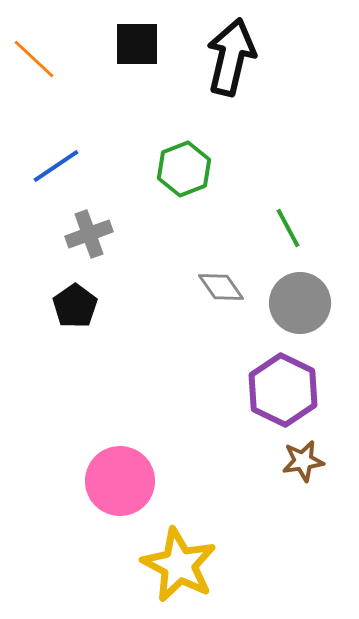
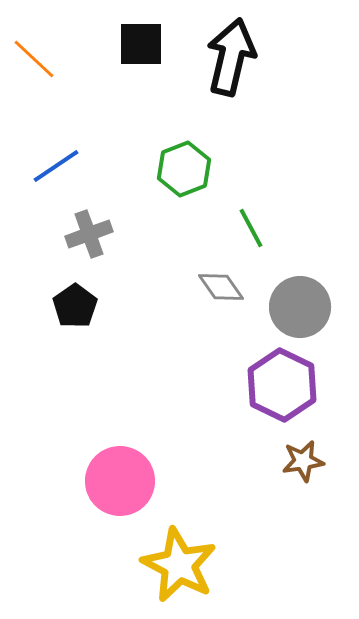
black square: moved 4 px right
green line: moved 37 px left
gray circle: moved 4 px down
purple hexagon: moved 1 px left, 5 px up
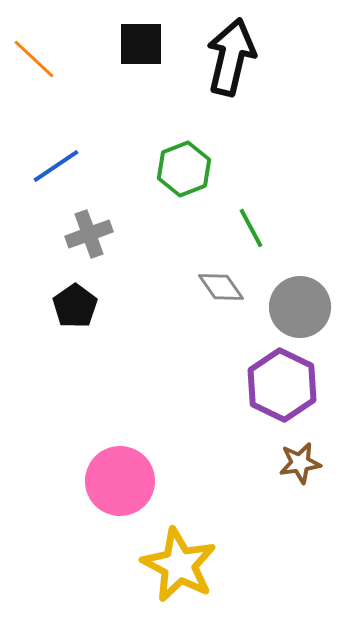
brown star: moved 3 px left, 2 px down
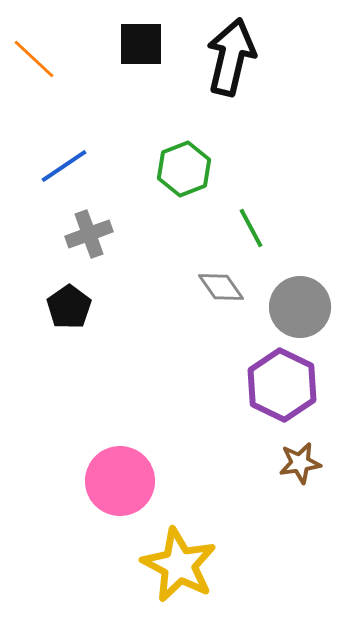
blue line: moved 8 px right
black pentagon: moved 6 px left, 1 px down
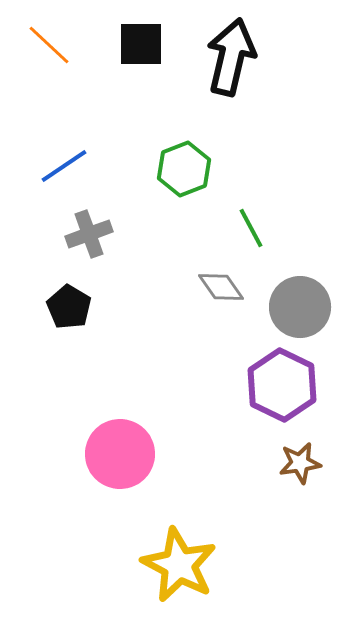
orange line: moved 15 px right, 14 px up
black pentagon: rotated 6 degrees counterclockwise
pink circle: moved 27 px up
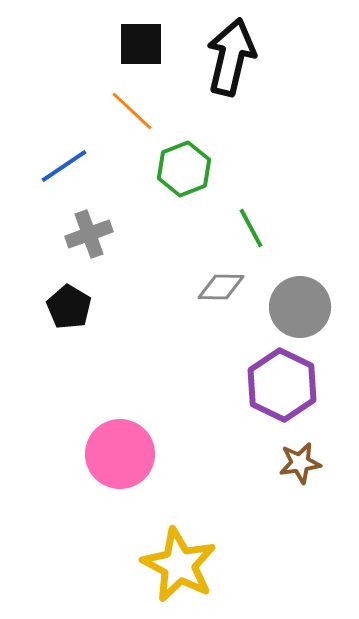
orange line: moved 83 px right, 66 px down
gray diamond: rotated 54 degrees counterclockwise
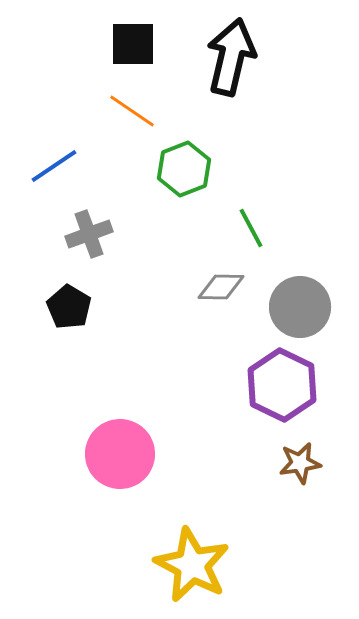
black square: moved 8 px left
orange line: rotated 9 degrees counterclockwise
blue line: moved 10 px left
yellow star: moved 13 px right
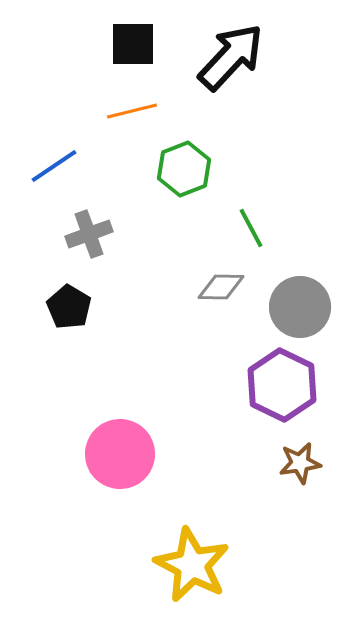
black arrow: rotated 30 degrees clockwise
orange line: rotated 48 degrees counterclockwise
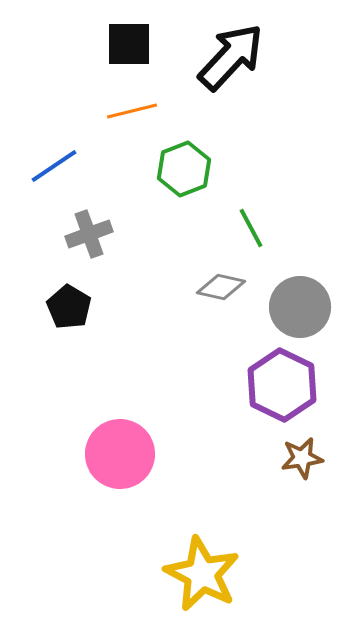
black square: moved 4 px left
gray diamond: rotated 12 degrees clockwise
brown star: moved 2 px right, 5 px up
yellow star: moved 10 px right, 9 px down
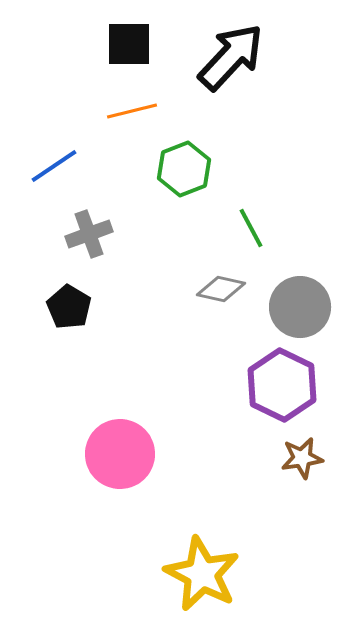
gray diamond: moved 2 px down
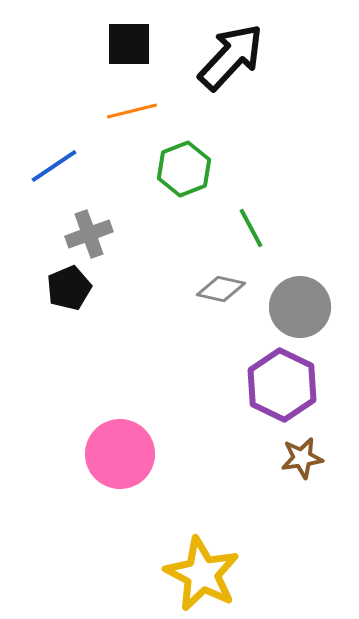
black pentagon: moved 19 px up; rotated 18 degrees clockwise
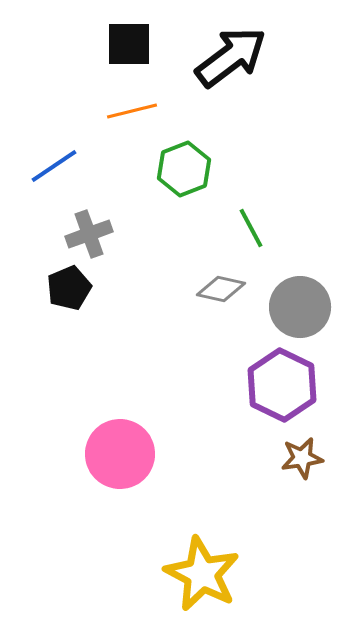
black arrow: rotated 10 degrees clockwise
